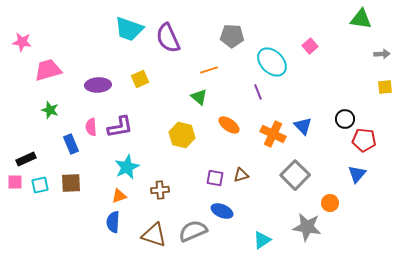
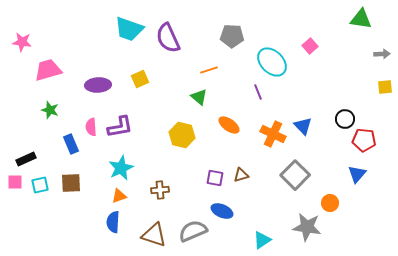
cyan star at (127, 167): moved 6 px left, 1 px down
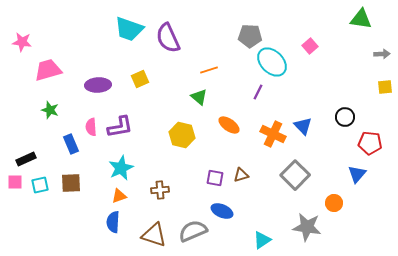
gray pentagon at (232, 36): moved 18 px right
purple line at (258, 92): rotated 49 degrees clockwise
black circle at (345, 119): moved 2 px up
red pentagon at (364, 140): moved 6 px right, 3 px down
orange circle at (330, 203): moved 4 px right
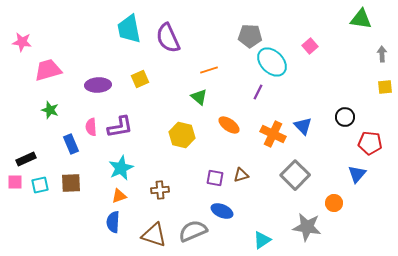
cyan trapezoid at (129, 29): rotated 60 degrees clockwise
gray arrow at (382, 54): rotated 91 degrees counterclockwise
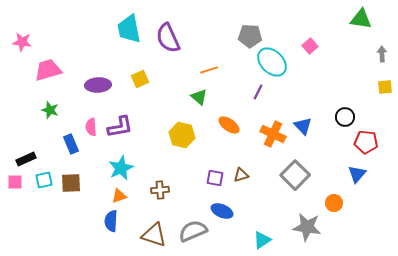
red pentagon at (370, 143): moved 4 px left, 1 px up
cyan square at (40, 185): moved 4 px right, 5 px up
blue semicircle at (113, 222): moved 2 px left, 1 px up
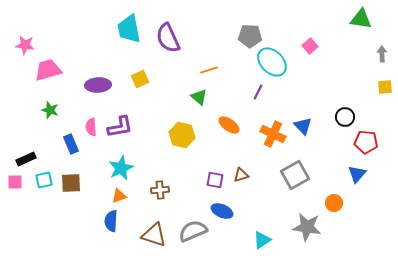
pink star at (22, 42): moved 3 px right, 3 px down
gray square at (295, 175): rotated 16 degrees clockwise
purple square at (215, 178): moved 2 px down
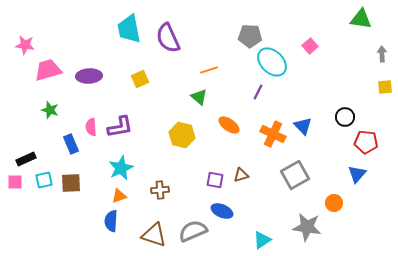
purple ellipse at (98, 85): moved 9 px left, 9 px up
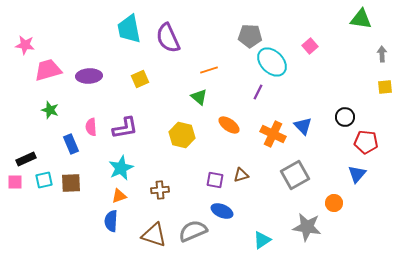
purple L-shape at (120, 127): moved 5 px right, 1 px down
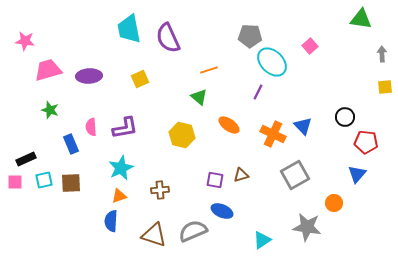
pink star at (25, 45): moved 4 px up
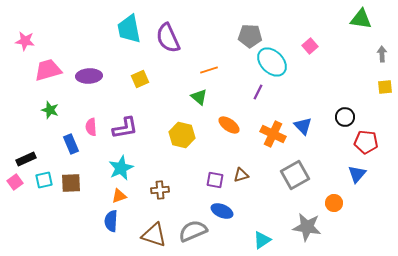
pink square at (15, 182): rotated 35 degrees counterclockwise
